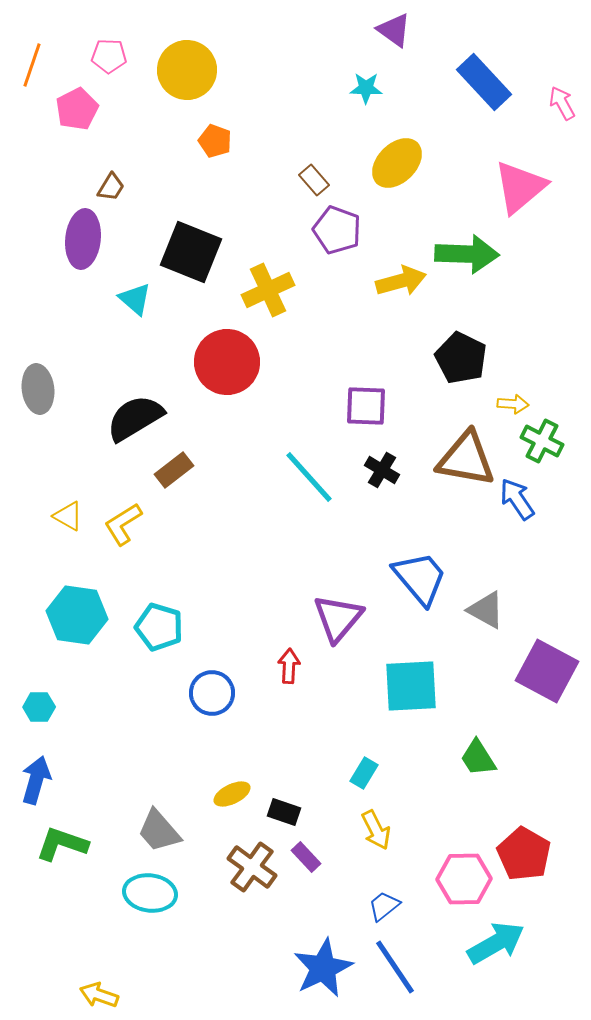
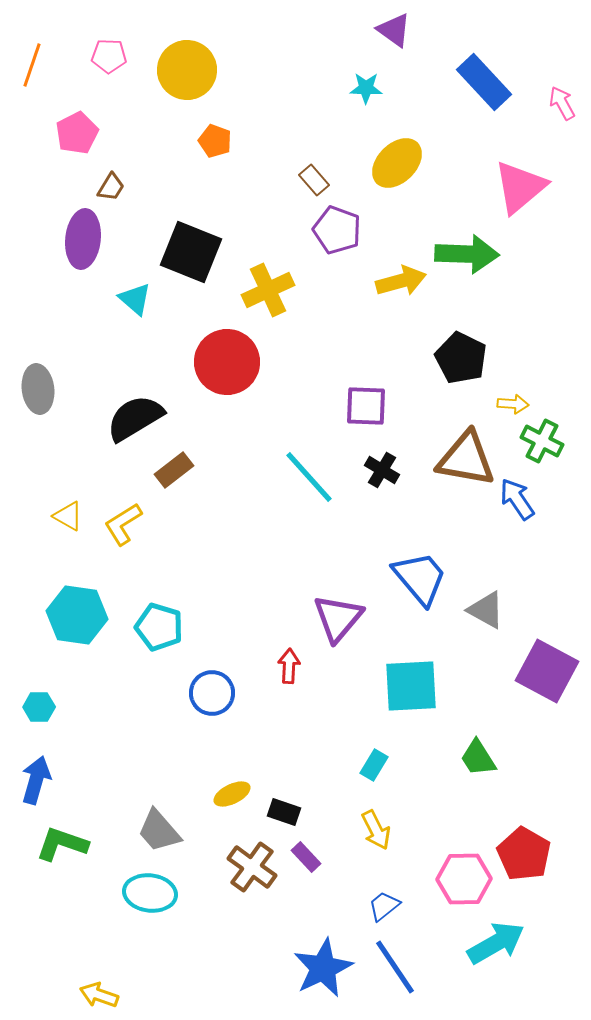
pink pentagon at (77, 109): moved 24 px down
cyan rectangle at (364, 773): moved 10 px right, 8 px up
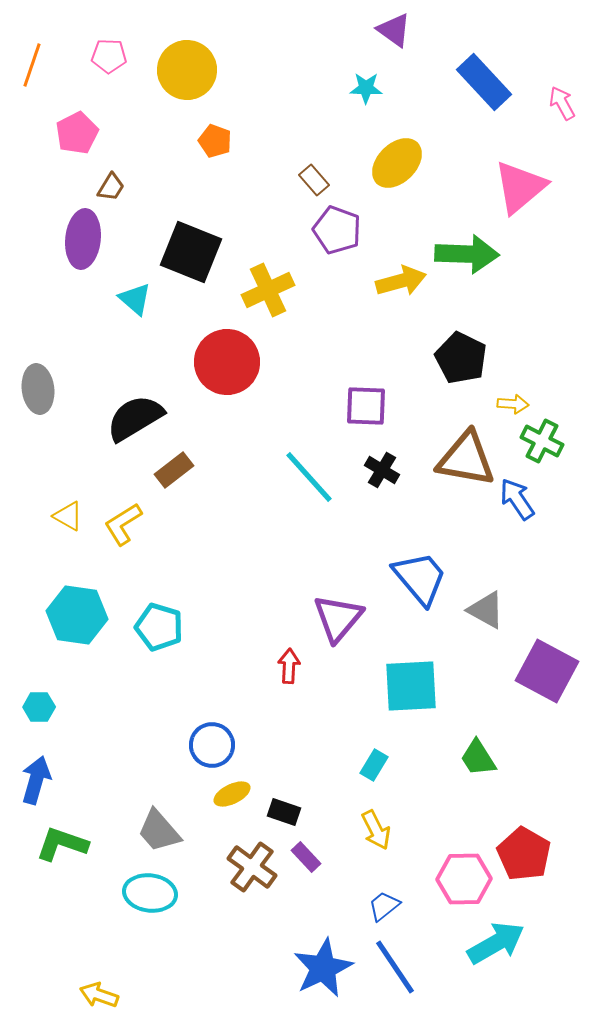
blue circle at (212, 693): moved 52 px down
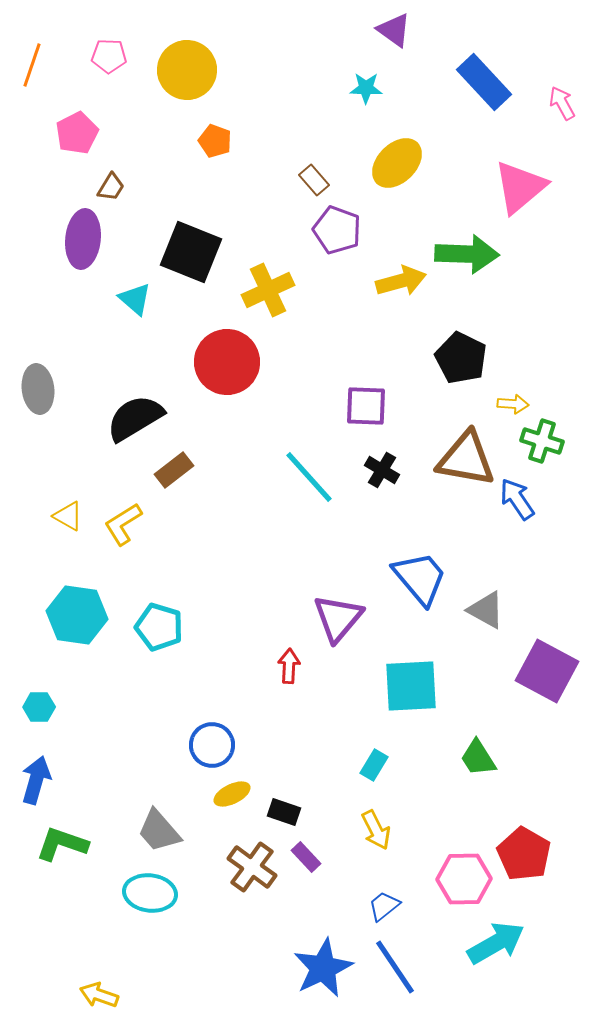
green cross at (542, 441): rotated 9 degrees counterclockwise
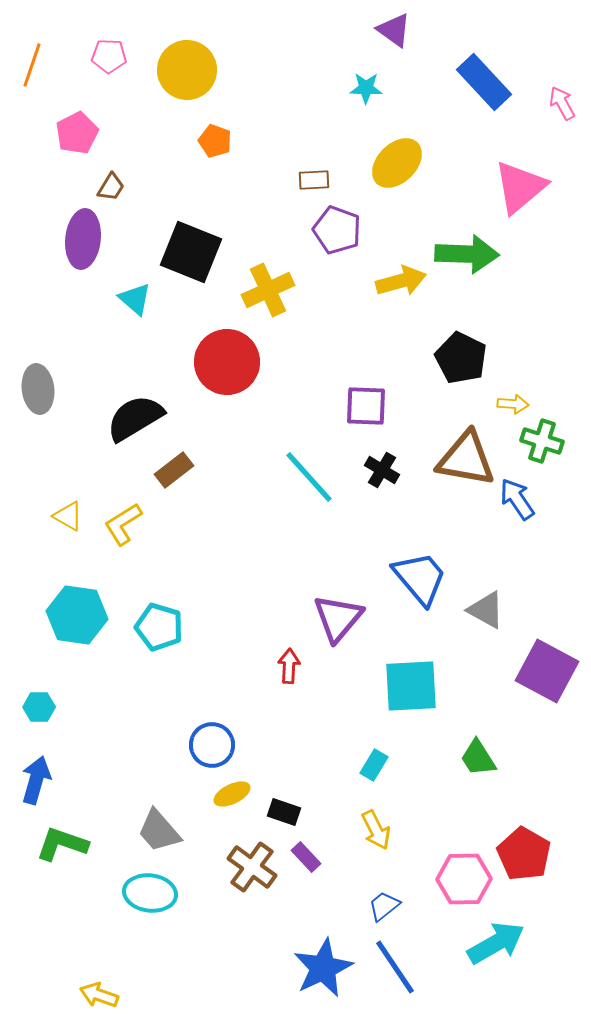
brown rectangle at (314, 180): rotated 52 degrees counterclockwise
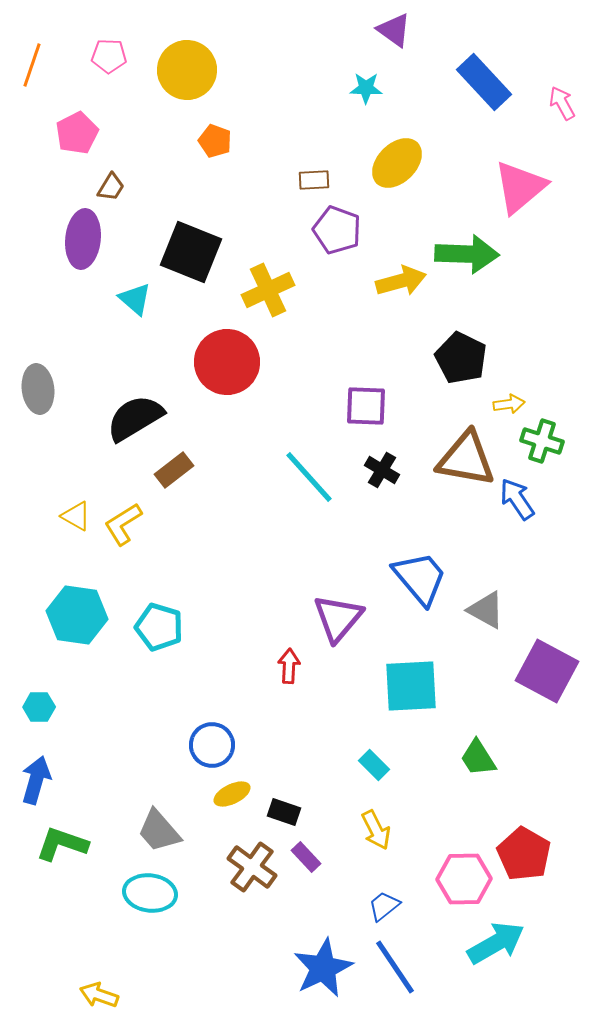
yellow arrow at (513, 404): moved 4 px left; rotated 12 degrees counterclockwise
yellow triangle at (68, 516): moved 8 px right
cyan rectangle at (374, 765): rotated 76 degrees counterclockwise
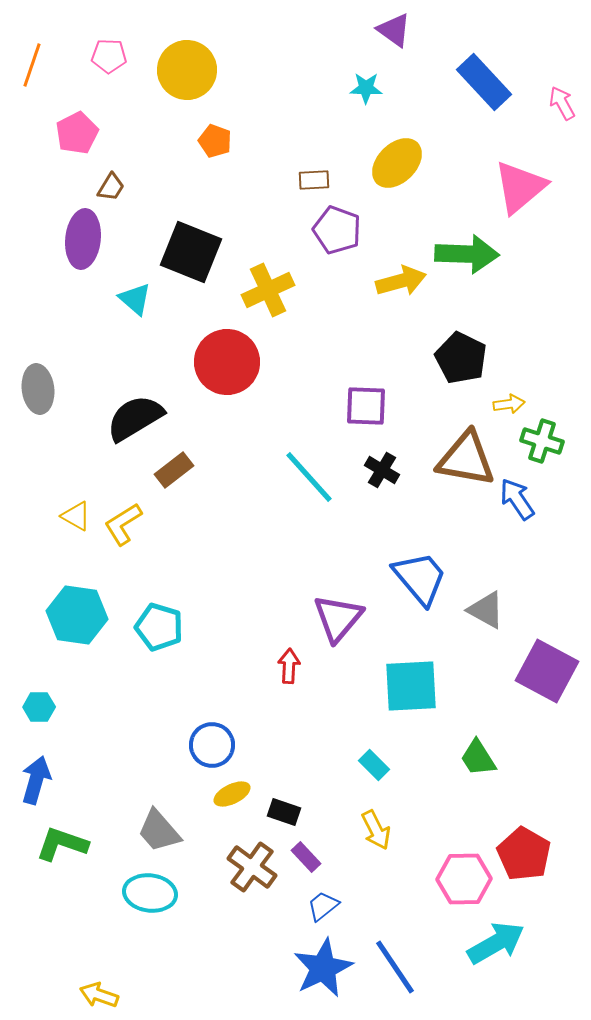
blue trapezoid at (384, 906): moved 61 px left
